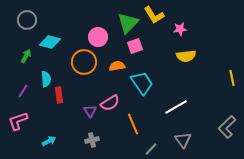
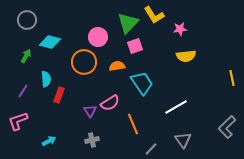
red rectangle: rotated 28 degrees clockwise
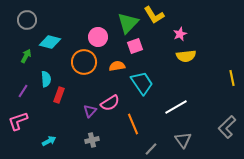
pink star: moved 5 px down; rotated 16 degrees counterclockwise
purple triangle: rotated 16 degrees clockwise
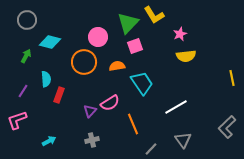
pink L-shape: moved 1 px left, 1 px up
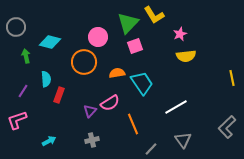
gray circle: moved 11 px left, 7 px down
green arrow: rotated 40 degrees counterclockwise
orange semicircle: moved 7 px down
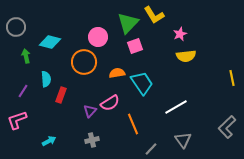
red rectangle: moved 2 px right
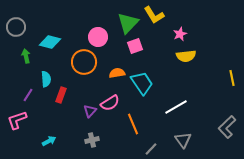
purple line: moved 5 px right, 4 px down
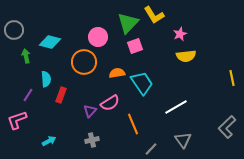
gray circle: moved 2 px left, 3 px down
